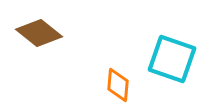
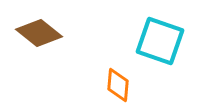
cyan square: moved 12 px left, 18 px up
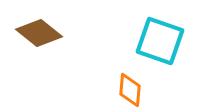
orange diamond: moved 12 px right, 5 px down
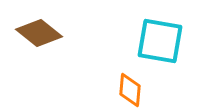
cyan square: rotated 9 degrees counterclockwise
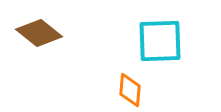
cyan square: rotated 12 degrees counterclockwise
